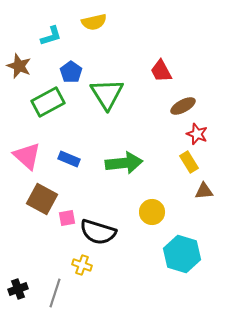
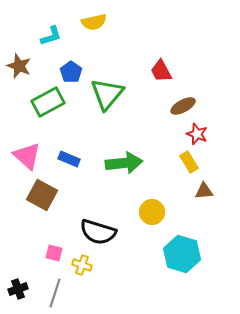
green triangle: rotated 12 degrees clockwise
brown square: moved 4 px up
pink square: moved 13 px left, 35 px down; rotated 24 degrees clockwise
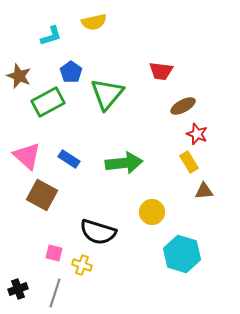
brown star: moved 10 px down
red trapezoid: rotated 55 degrees counterclockwise
blue rectangle: rotated 10 degrees clockwise
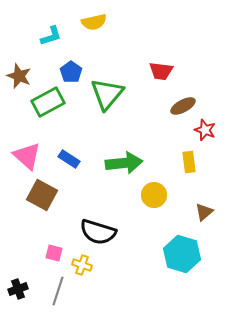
red star: moved 8 px right, 4 px up
yellow rectangle: rotated 25 degrees clockwise
brown triangle: moved 21 px down; rotated 36 degrees counterclockwise
yellow circle: moved 2 px right, 17 px up
gray line: moved 3 px right, 2 px up
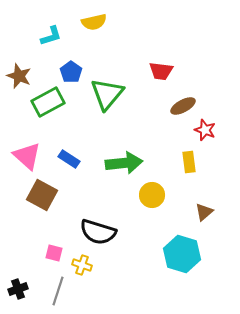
yellow circle: moved 2 px left
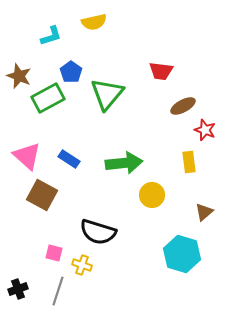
green rectangle: moved 4 px up
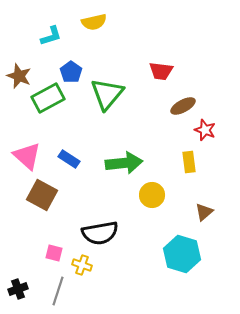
black semicircle: moved 2 px right, 1 px down; rotated 27 degrees counterclockwise
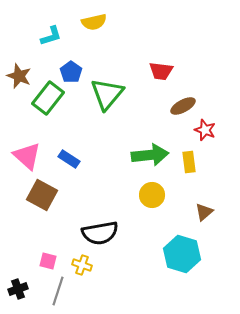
green rectangle: rotated 24 degrees counterclockwise
green arrow: moved 26 px right, 8 px up
pink square: moved 6 px left, 8 px down
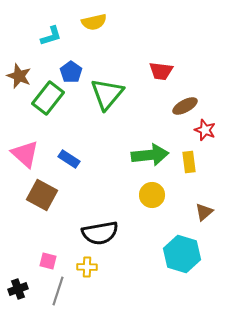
brown ellipse: moved 2 px right
pink triangle: moved 2 px left, 2 px up
yellow cross: moved 5 px right, 2 px down; rotated 18 degrees counterclockwise
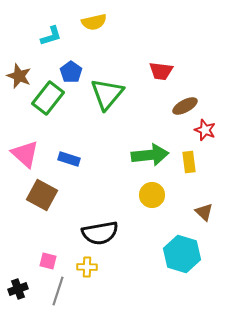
blue rectangle: rotated 15 degrees counterclockwise
brown triangle: rotated 36 degrees counterclockwise
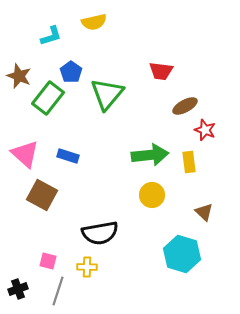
blue rectangle: moved 1 px left, 3 px up
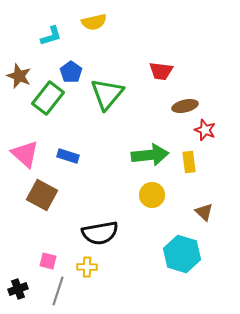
brown ellipse: rotated 15 degrees clockwise
